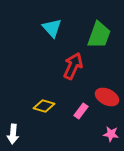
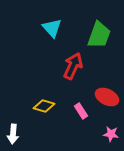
pink rectangle: rotated 70 degrees counterclockwise
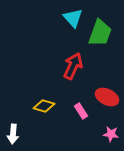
cyan triangle: moved 21 px right, 10 px up
green trapezoid: moved 1 px right, 2 px up
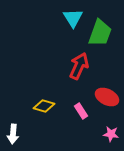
cyan triangle: rotated 10 degrees clockwise
red arrow: moved 6 px right
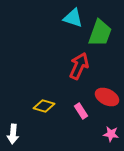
cyan triangle: rotated 40 degrees counterclockwise
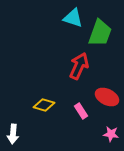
yellow diamond: moved 1 px up
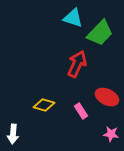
green trapezoid: rotated 24 degrees clockwise
red arrow: moved 2 px left, 2 px up
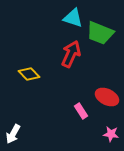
green trapezoid: rotated 68 degrees clockwise
red arrow: moved 6 px left, 10 px up
yellow diamond: moved 15 px left, 31 px up; rotated 30 degrees clockwise
white arrow: rotated 24 degrees clockwise
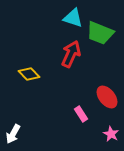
red ellipse: rotated 25 degrees clockwise
pink rectangle: moved 3 px down
pink star: rotated 21 degrees clockwise
